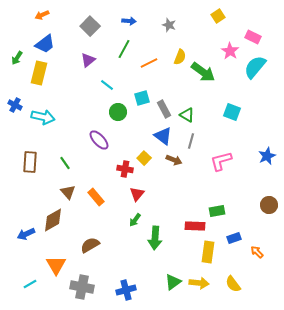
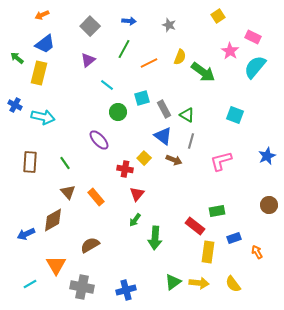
green arrow at (17, 58): rotated 96 degrees clockwise
cyan square at (232, 112): moved 3 px right, 3 px down
red rectangle at (195, 226): rotated 36 degrees clockwise
orange arrow at (257, 252): rotated 16 degrees clockwise
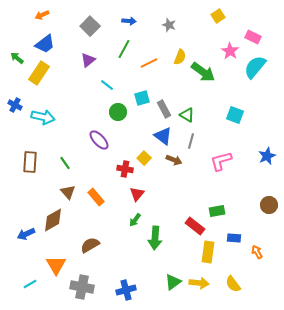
yellow rectangle at (39, 73): rotated 20 degrees clockwise
blue rectangle at (234, 238): rotated 24 degrees clockwise
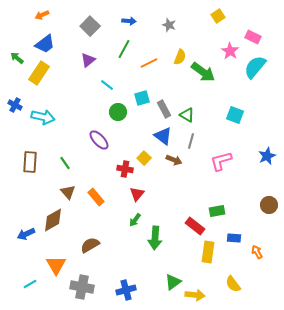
yellow arrow at (199, 283): moved 4 px left, 12 px down
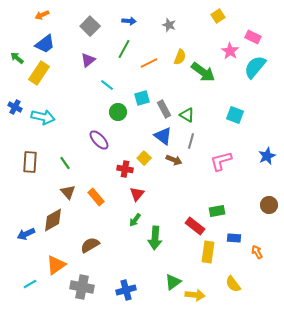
blue cross at (15, 105): moved 2 px down
orange triangle at (56, 265): rotated 25 degrees clockwise
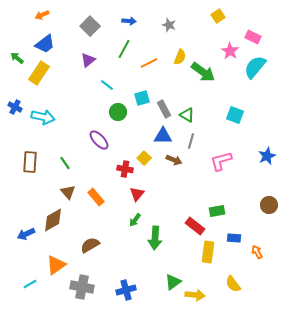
blue triangle at (163, 136): rotated 36 degrees counterclockwise
